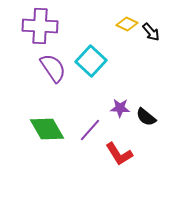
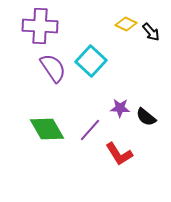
yellow diamond: moved 1 px left
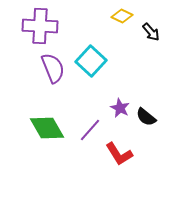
yellow diamond: moved 4 px left, 8 px up
purple semicircle: rotated 12 degrees clockwise
purple star: rotated 24 degrees clockwise
green diamond: moved 1 px up
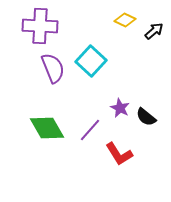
yellow diamond: moved 3 px right, 4 px down
black arrow: moved 3 px right, 1 px up; rotated 90 degrees counterclockwise
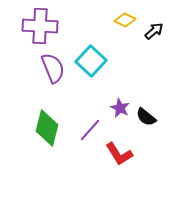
green diamond: rotated 45 degrees clockwise
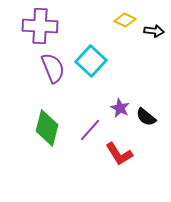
black arrow: rotated 48 degrees clockwise
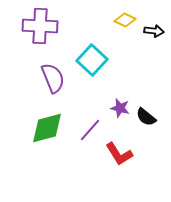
cyan square: moved 1 px right, 1 px up
purple semicircle: moved 10 px down
purple star: rotated 12 degrees counterclockwise
green diamond: rotated 60 degrees clockwise
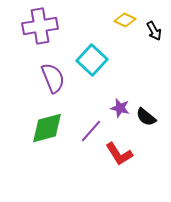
purple cross: rotated 12 degrees counterclockwise
black arrow: rotated 54 degrees clockwise
purple line: moved 1 px right, 1 px down
